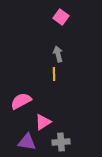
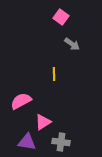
gray arrow: moved 14 px right, 10 px up; rotated 140 degrees clockwise
gray cross: rotated 12 degrees clockwise
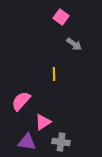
gray arrow: moved 2 px right
pink semicircle: rotated 20 degrees counterclockwise
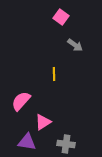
gray arrow: moved 1 px right, 1 px down
gray cross: moved 5 px right, 2 px down
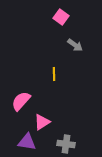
pink triangle: moved 1 px left
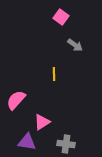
pink semicircle: moved 5 px left, 1 px up
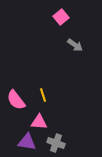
pink square: rotated 14 degrees clockwise
yellow line: moved 11 px left, 21 px down; rotated 16 degrees counterclockwise
pink semicircle: rotated 80 degrees counterclockwise
pink triangle: moved 3 px left; rotated 36 degrees clockwise
gray cross: moved 10 px left, 1 px up; rotated 12 degrees clockwise
